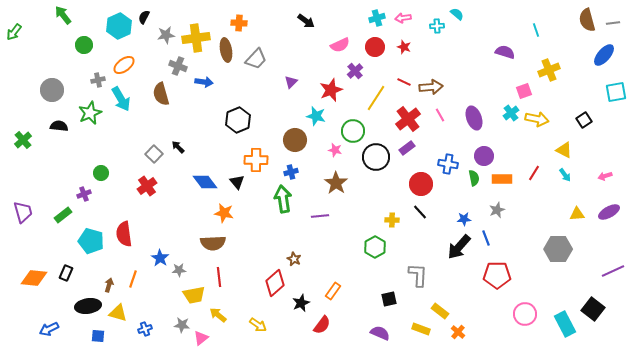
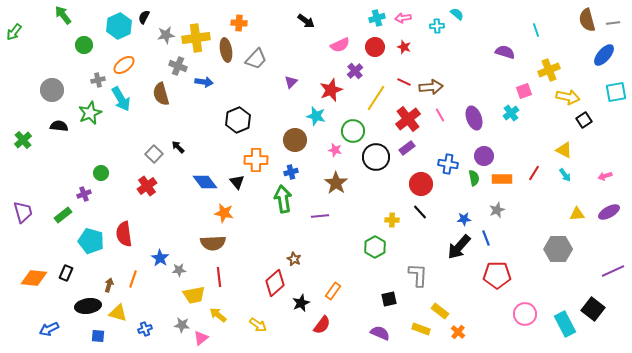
yellow arrow at (537, 119): moved 31 px right, 22 px up
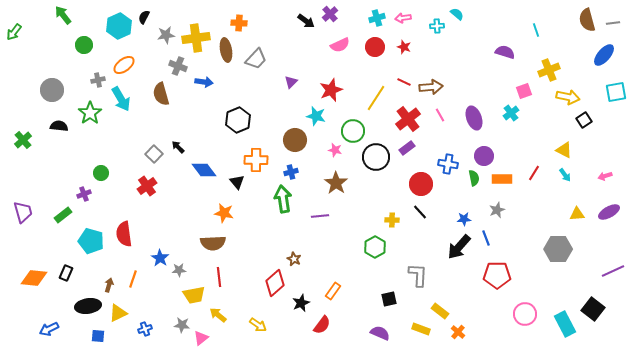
purple cross at (355, 71): moved 25 px left, 57 px up
green star at (90, 113): rotated 10 degrees counterclockwise
blue diamond at (205, 182): moved 1 px left, 12 px up
yellow triangle at (118, 313): rotated 42 degrees counterclockwise
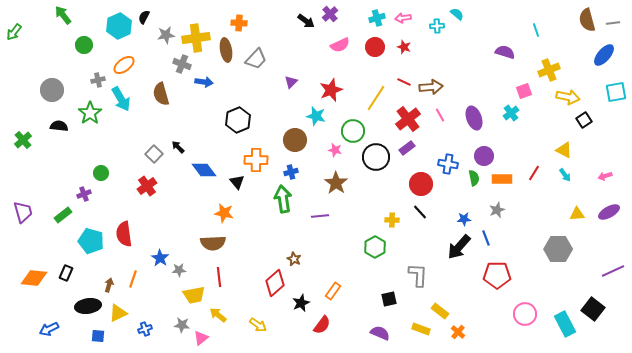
gray cross at (178, 66): moved 4 px right, 2 px up
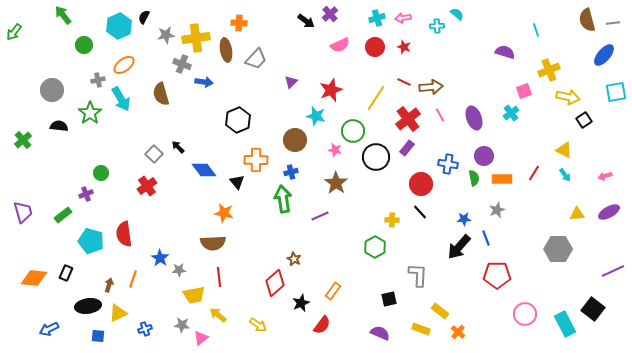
purple rectangle at (407, 148): rotated 14 degrees counterclockwise
purple cross at (84, 194): moved 2 px right
purple line at (320, 216): rotated 18 degrees counterclockwise
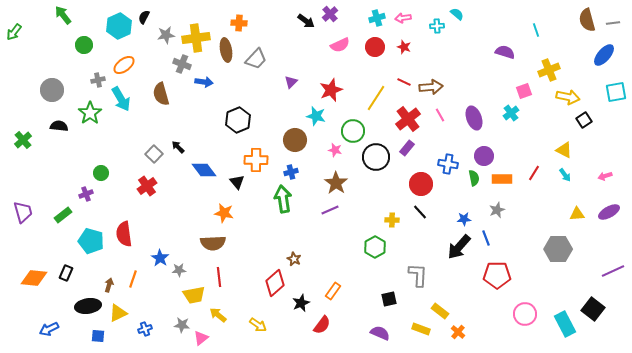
purple line at (320, 216): moved 10 px right, 6 px up
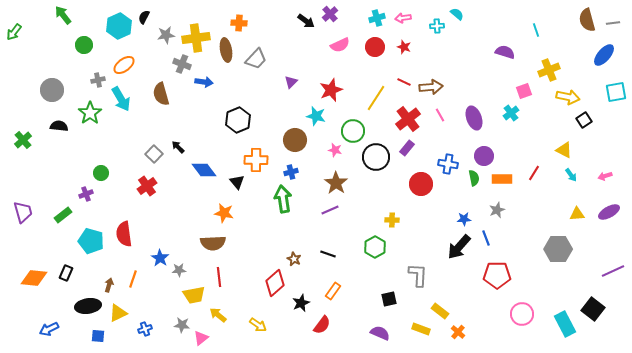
cyan arrow at (565, 175): moved 6 px right
black line at (420, 212): moved 92 px left, 42 px down; rotated 28 degrees counterclockwise
pink circle at (525, 314): moved 3 px left
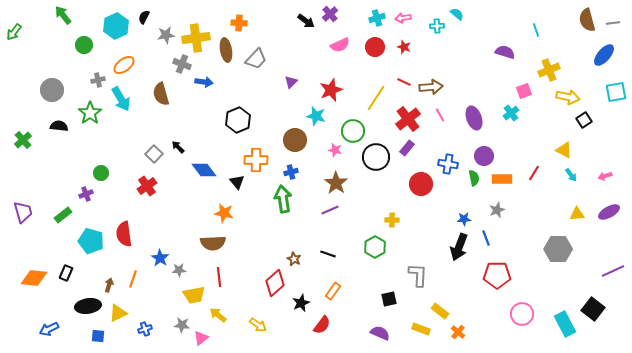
cyan hexagon at (119, 26): moved 3 px left
black arrow at (459, 247): rotated 20 degrees counterclockwise
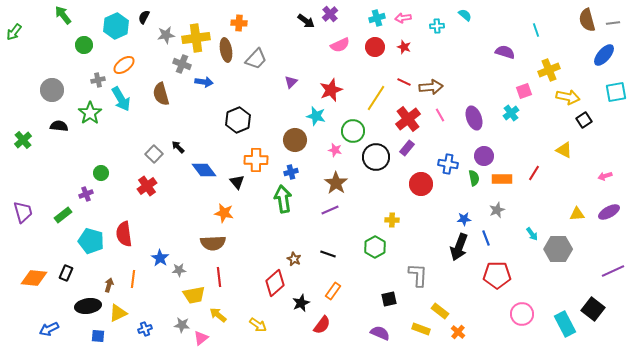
cyan semicircle at (457, 14): moved 8 px right, 1 px down
cyan arrow at (571, 175): moved 39 px left, 59 px down
orange line at (133, 279): rotated 12 degrees counterclockwise
